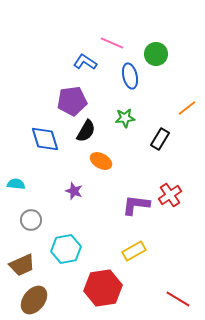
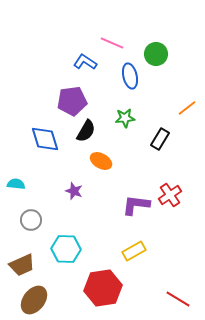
cyan hexagon: rotated 12 degrees clockwise
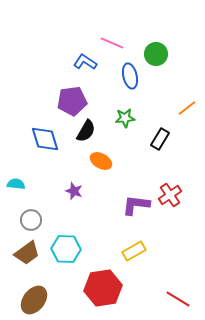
brown trapezoid: moved 5 px right, 12 px up; rotated 12 degrees counterclockwise
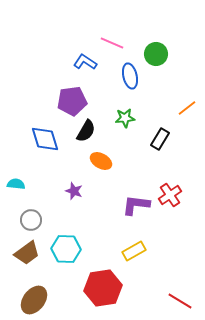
red line: moved 2 px right, 2 px down
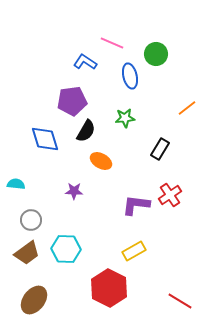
black rectangle: moved 10 px down
purple star: rotated 18 degrees counterclockwise
red hexagon: moved 6 px right; rotated 24 degrees counterclockwise
